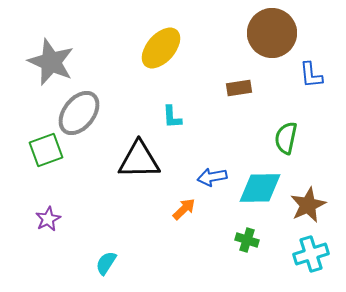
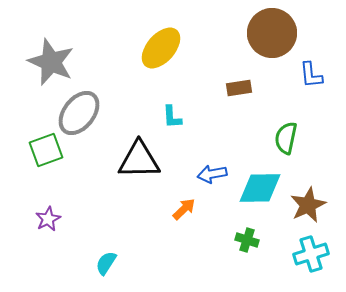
blue arrow: moved 3 px up
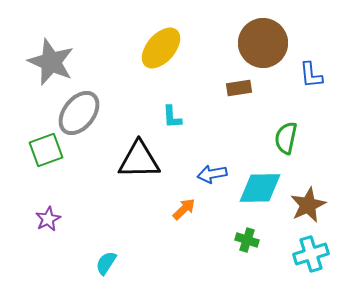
brown circle: moved 9 px left, 10 px down
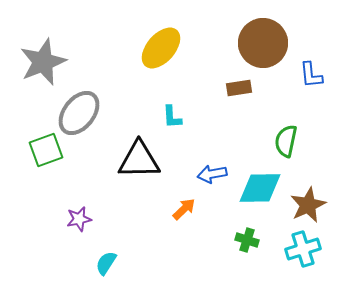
gray star: moved 8 px left; rotated 27 degrees clockwise
green semicircle: moved 3 px down
purple star: moved 31 px right; rotated 15 degrees clockwise
cyan cross: moved 8 px left, 5 px up
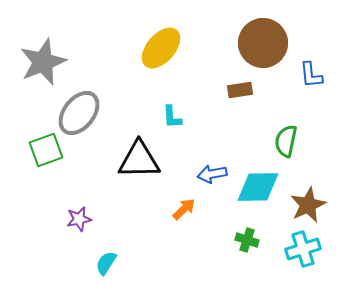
brown rectangle: moved 1 px right, 2 px down
cyan diamond: moved 2 px left, 1 px up
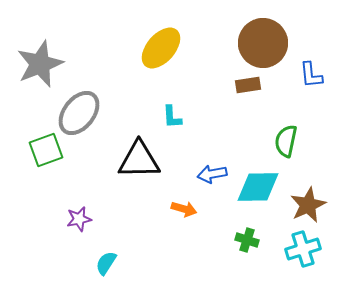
gray star: moved 3 px left, 2 px down
brown rectangle: moved 8 px right, 5 px up
orange arrow: rotated 60 degrees clockwise
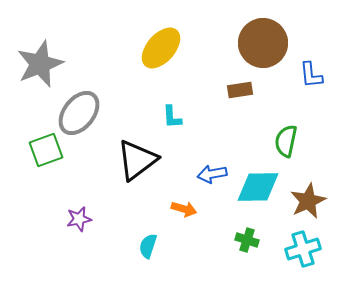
brown rectangle: moved 8 px left, 5 px down
black triangle: moved 2 px left; rotated 36 degrees counterclockwise
brown star: moved 4 px up
cyan semicircle: moved 42 px right, 17 px up; rotated 15 degrees counterclockwise
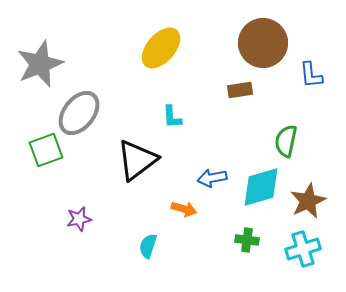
blue arrow: moved 4 px down
cyan diamond: moved 3 px right; rotated 15 degrees counterclockwise
green cross: rotated 10 degrees counterclockwise
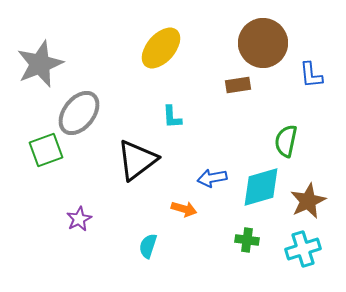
brown rectangle: moved 2 px left, 5 px up
purple star: rotated 15 degrees counterclockwise
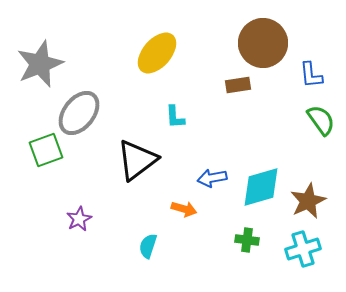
yellow ellipse: moved 4 px left, 5 px down
cyan L-shape: moved 3 px right
green semicircle: moved 35 px right, 21 px up; rotated 132 degrees clockwise
